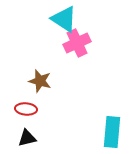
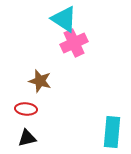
pink cross: moved 3 px left
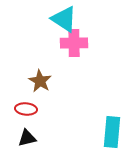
pink cross: rotated 24 degrees clockwise
brown star: rotated 15 degrees clockwise
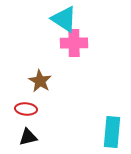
black triangle: moved 1 px right, 1 px up
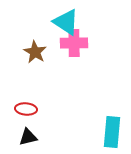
cyan triangle: moved 2 px right, 3 px down
brown star: moved 5 px left, 29 px up
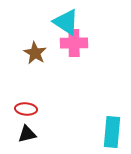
brown star: moved 1 px down
black triangle: moved 1 px left, 3 px up
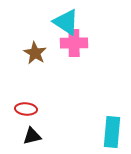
black triangle: moved 5 px right, 2 px down
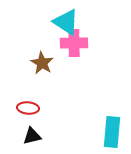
brown star: moved 7 px right, 10 px down
red ellipse: moved 2 px right, 1 px up
